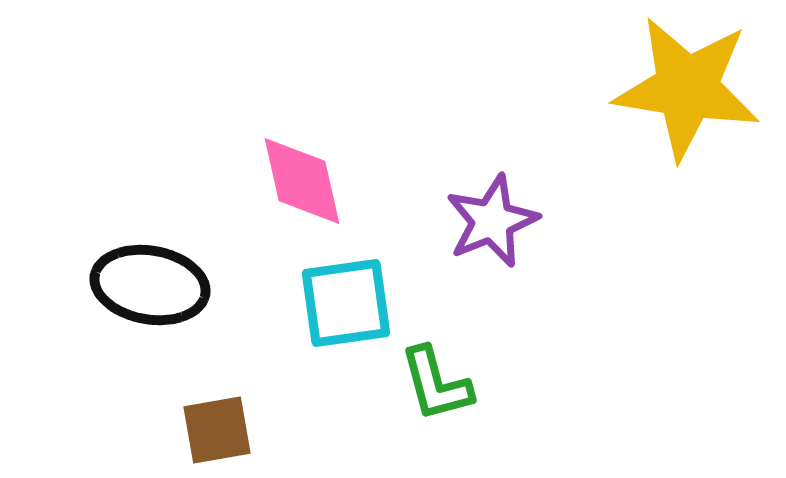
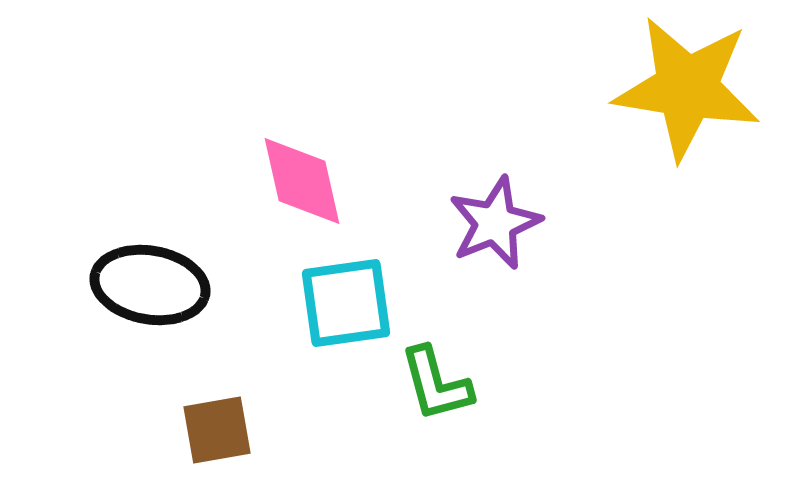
purple star: moved 3 px right, 2 px down
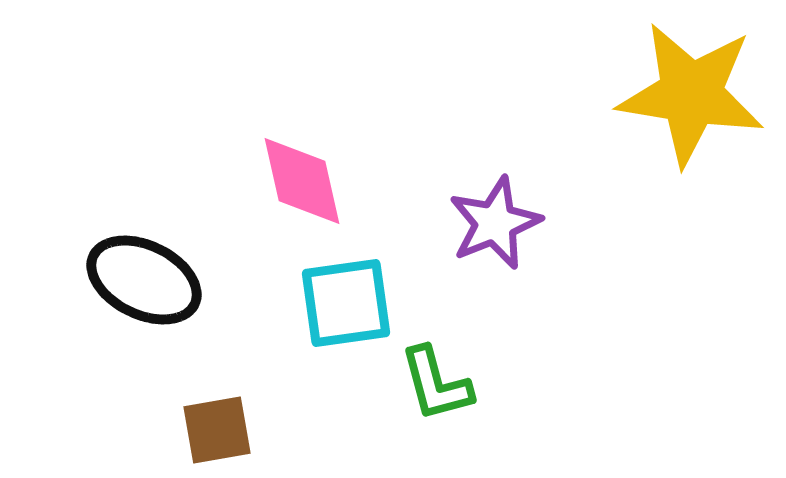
yellow star: moved 4 px right, 6 px down
black ellipse: moved 6 px left, 5 px up; rotated 16 degrees clockwise
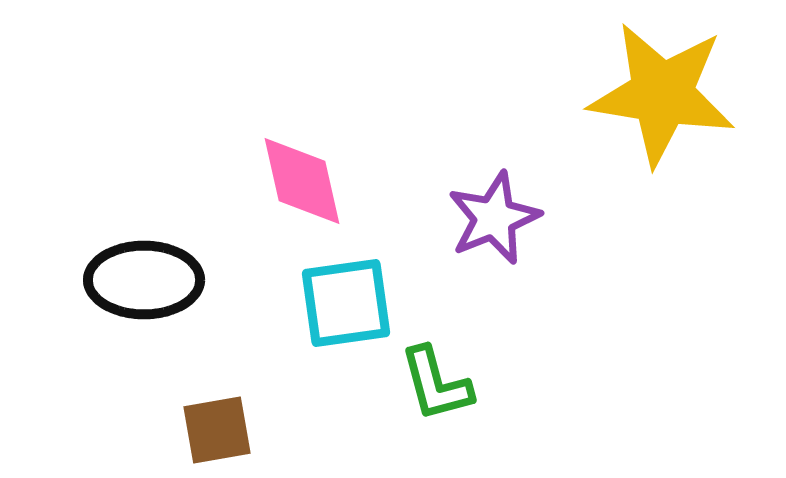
yellow star: moved 29 px left
purple star: moved 1 px left, 5 px up
black ellipse: rotated 26 degrees counterclockwise
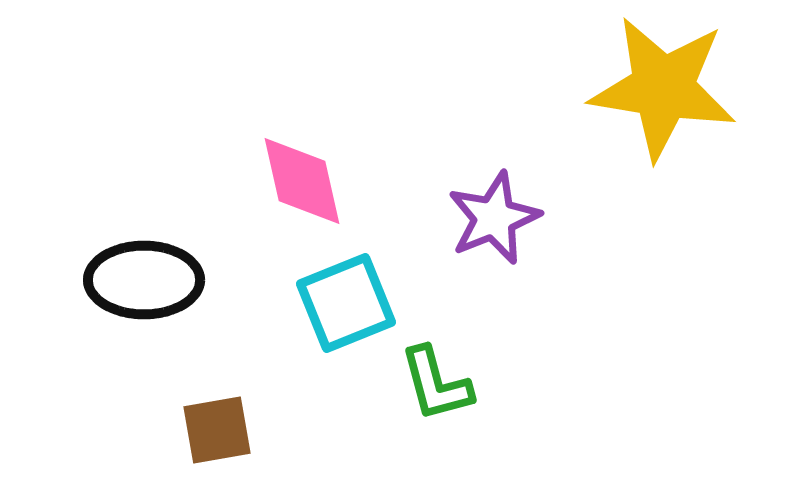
yellow star: moved 1 px right, 6 px up
cyan square: rotated 14 degrees counterclockwise
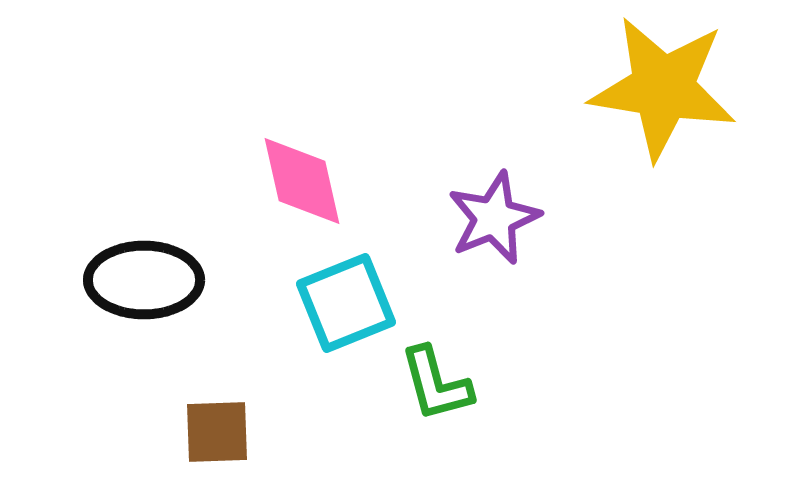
brown square: moved 2 px down; rotated 8 degrees clockwise
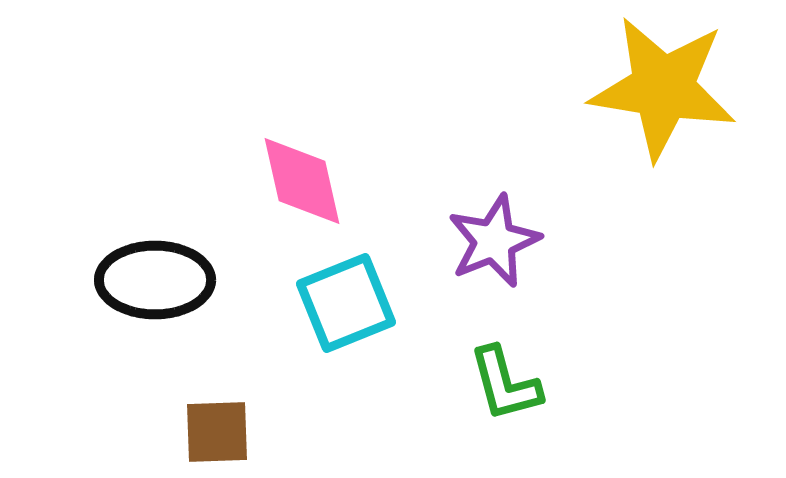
purple star: moved 23 px down
black ellipse: moved 11 px right
green L-shape: moved 69 px right
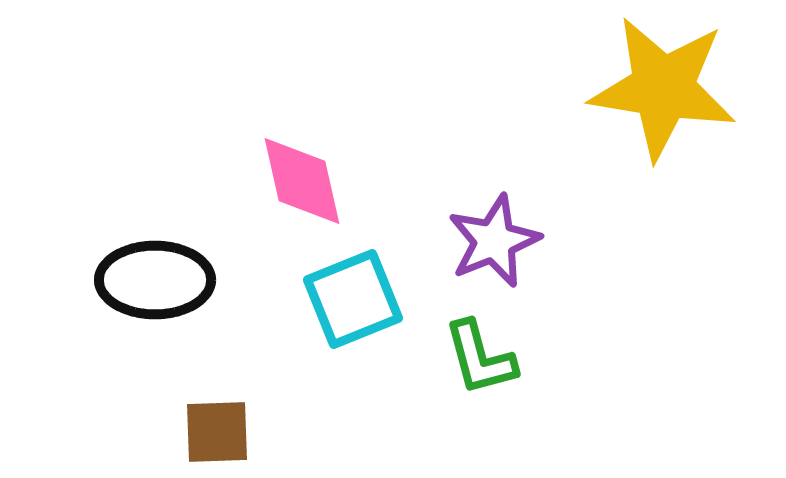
cyan square: moved 7 px right, 4 px up
green L-shape: moved 25 px left, 26 px up
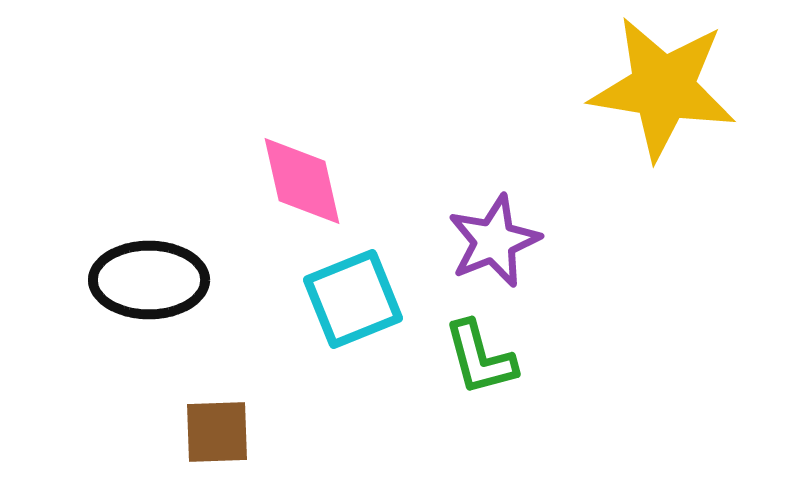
black ellipse: moved 6 px left
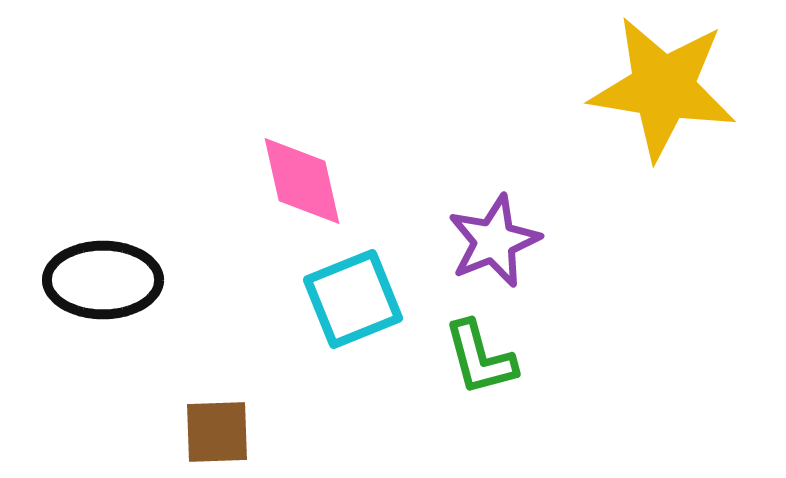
black ellipse: moved 46 px left
